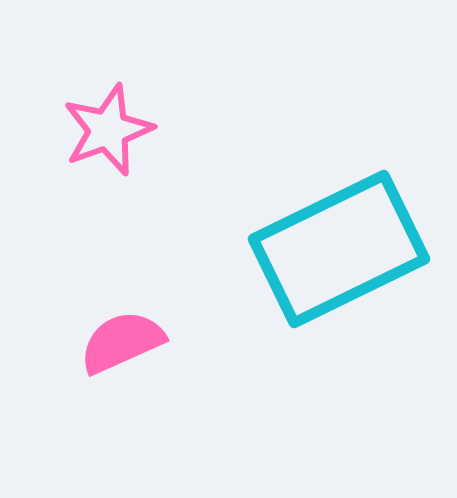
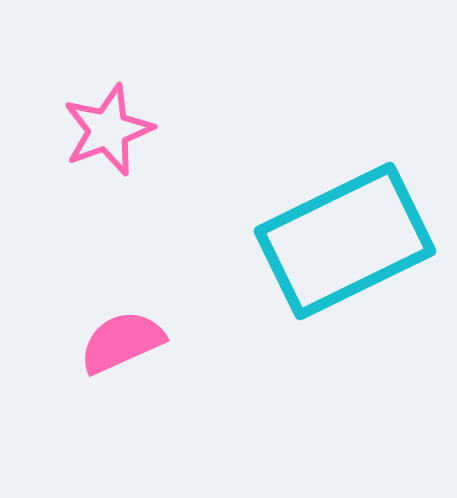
cyan rectangle: moved 6 px right, 8 px up
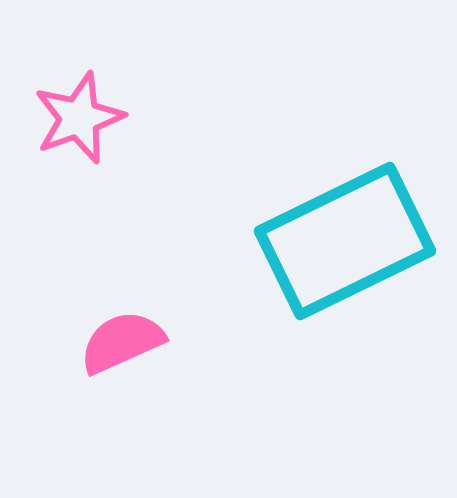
pink star: moved 29 px left, 12 px up
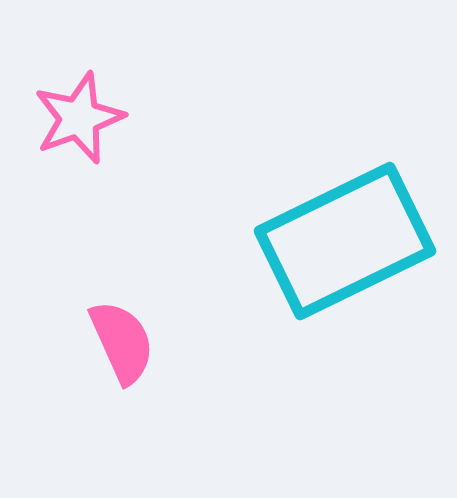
pink semicircle: rotated 90 degrees clockwise
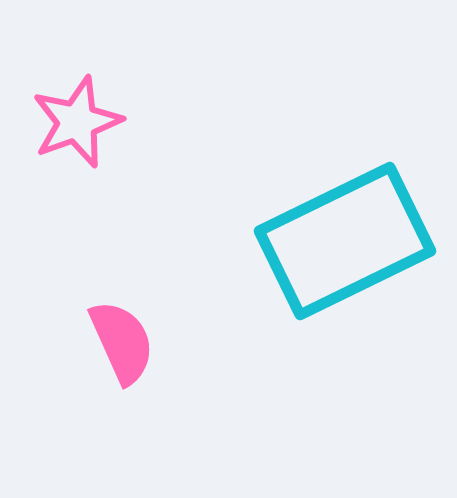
pink star: moved 2 px left, 4 px down
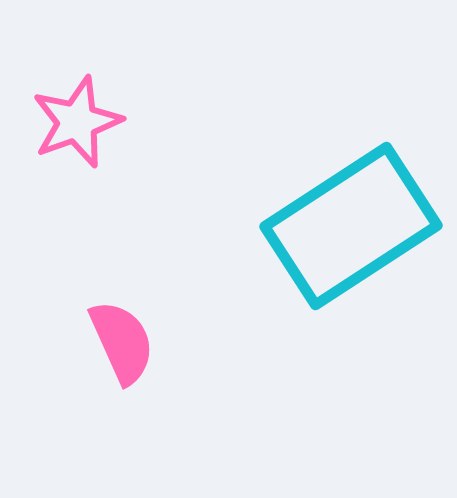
cyan rectangle: moved 6 px right, 15 px up; rotated 7 degrees counterclockwise
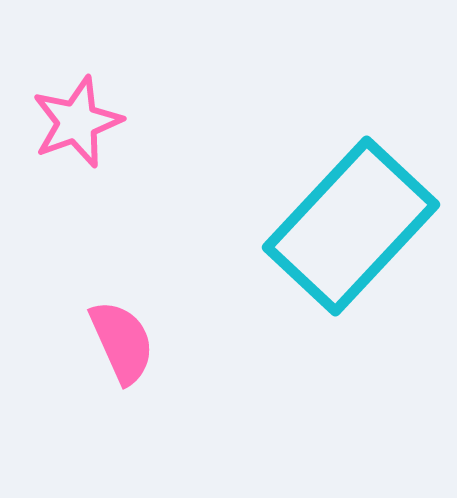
cyan rectangle: rotated 14 degrees counterclockwise
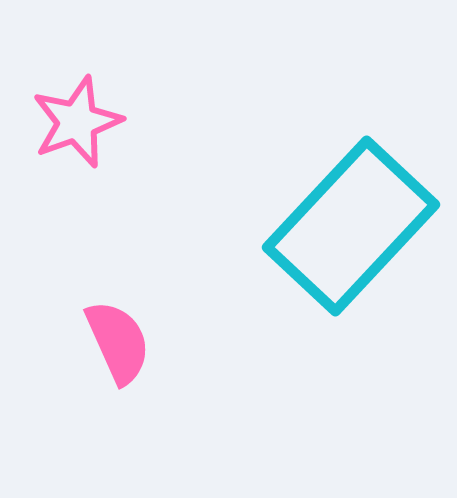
pink semicircle: moved 4 px left
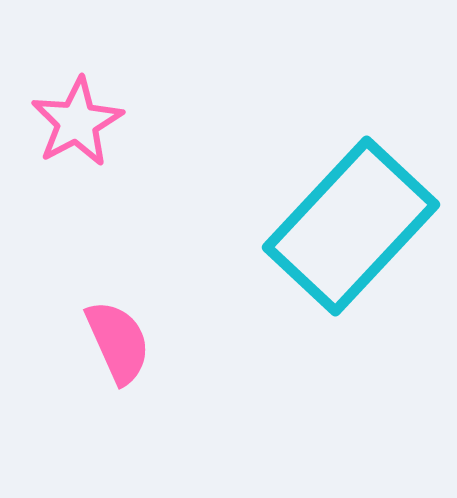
pink star: rotated 8 degrees counterclockwise
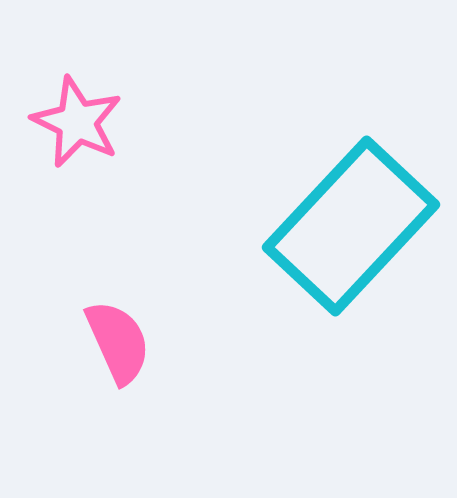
pink star: rotated 18 degrees counterclockwise
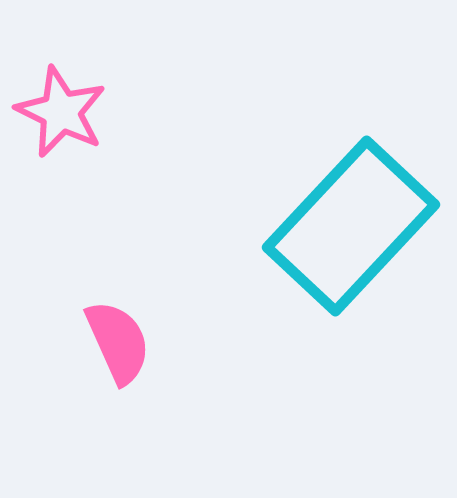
pink star: moved 16 px left, 10 px up
